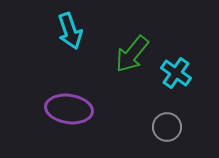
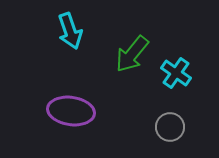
purple ellipse: moved 2 px right, 2 px down
gray circle: moved 3 px right
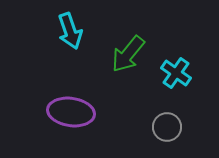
green arrow: moved 4 px left
purple ellipse: moved 1 px down
gray circle: moved 3 px left
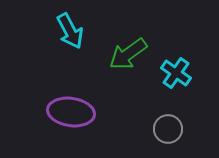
cyan arrow: rotated 9 degrees counterclockwise
green arrow: rotated 15 degrees clockwise
gray circle: moved 1 px right, 2 px down
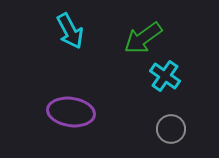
green arrow: moved 15 px right, 16 px up
cyan cross: moved 11 px left, 3 px down
gray circle: moved 3 px right
